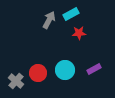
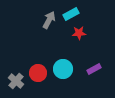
cyan circle: moved 2 px left, 1 px up
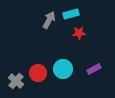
cyan rectangle: rotated 14 degrees clockwise
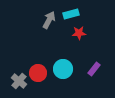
purple rectangle: rotated 24 degrees counterclockwise
gray cross: moved 3 px right
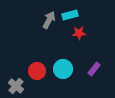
cyan rectangle: moved 1 px left, 1 px down
red circle: moved 1 px left, 2 px up
gray cross: moved 3 px left, 5 px down
